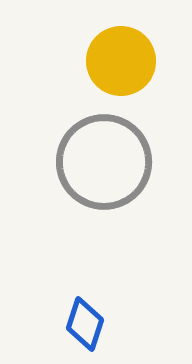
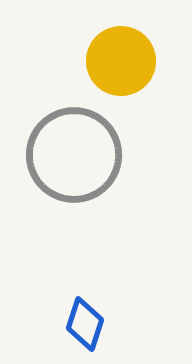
gray circle: moved 30 px left, 7 px up
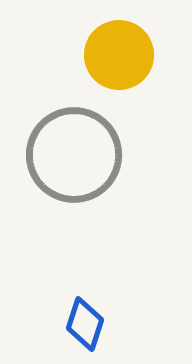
yellow circle: moved 2 px left, 6 px up
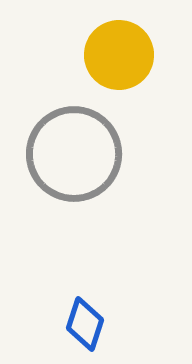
gray circle: moved 1 px up
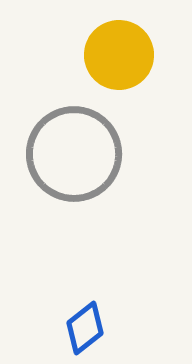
blue diamond: moved 4 px down; rotated 34 degrees clockwise
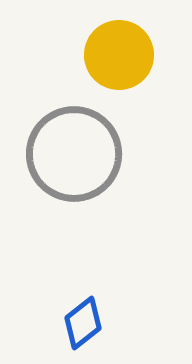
blue diamond: moved 2 px left, 5 px up
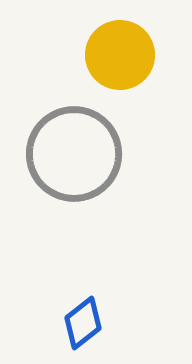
yellow circle: moved 1 px right
